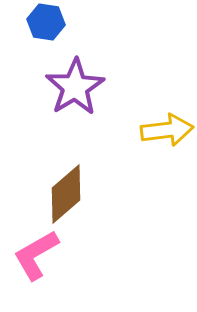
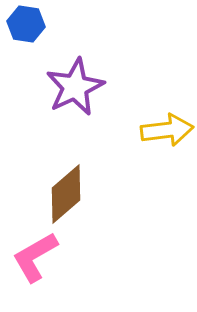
blue hexagon: moved 20 px left, 2 px down
purple star: rotated 6 degrees clockwise
pink L-shape: moved 1 px left, 2 px down
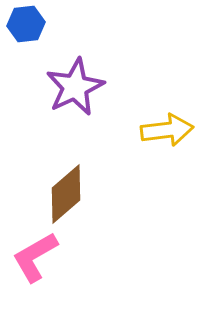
blue hexagon: rotated 15 degrees counterclockwise
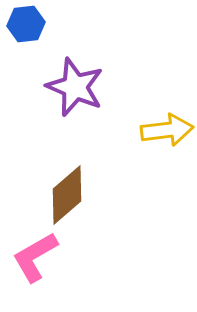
purple star: rotated 24 degrees counterclockwise
brown diamond: moved 1 px right, 1 px down
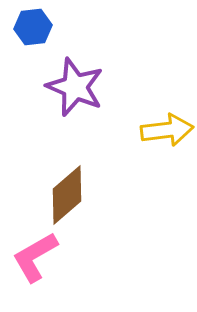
blue hexagon: moved 7 px right, 3 px down
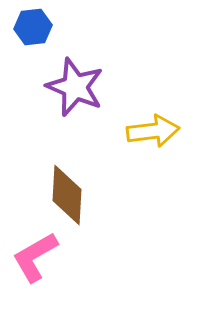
yellow arrow: moved 14 px left, 1 px down
brown diamond: rotated 46 degrees counterclockwise
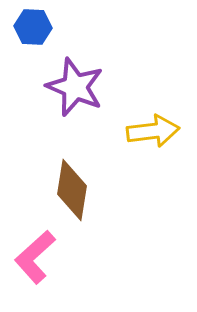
blue hexagon: rotated 9 degrees clockwise
brown diamond: moved 5 px right, 5 px up; rotated 6 degrees clockwise
pink L-shape: rotated 12 degrees counterclockwise
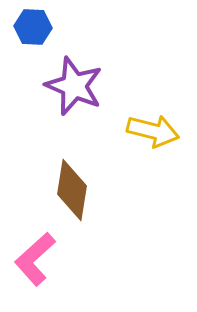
purple star: moved 1 px left, 1 px up
yellow arrow: rotated 21 degrees clockwise
pink L-shape: moved 2 px down
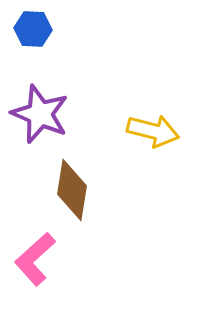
blue hexagon: moved 2 px down
purple star: moved 34 px left, 28 px down
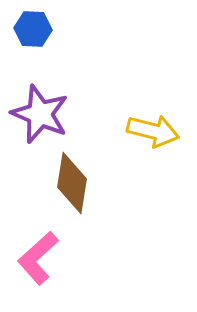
brown diamond: moved 7 px up
pink L-shape: moved 3 px right, 1 px up
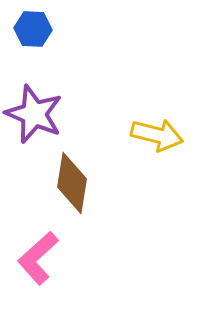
purple star: moved 6 px left
yellow arrow: moved 4 px right, 4 px down
